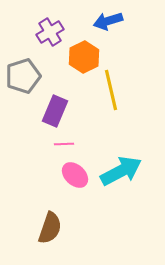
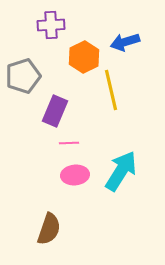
blue arrow: moved 17 px right, 21 px down
purple cross: moved 1 px right, 7 px up; rotated 28 degrees clockwise
pink line: moved 5 px right, 1 px up
cyan arrow: rotated 30 degrees counterclockwise
pink ellipse: rotated 48 degrees counterclockwise
brown semicircle: moved 1 px left, 1 px down
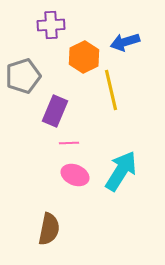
pink ellipse: rotated 28 degrees clockwise
brown semicircle: rotated 8 degrees counterclockwise
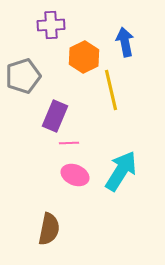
blue arrow: rotated 96 degrees clockwise
purple rectangle: moved 5 px down
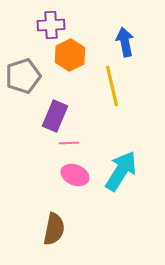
orange hexagon: moved 14 px left, 2 px up
yellow line: moved 1 px right, 4 px up
brown semicircle: moved 5 px right
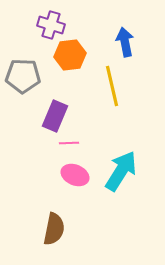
purple cross: rotated 20 degrees clockwise
orange hexagon: rotated 20 degrees clockwise
gray pentagon: rotated 20 degrees clockwise
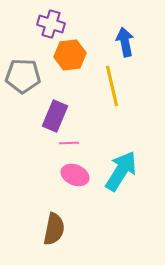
purple cross: moved 1 px up
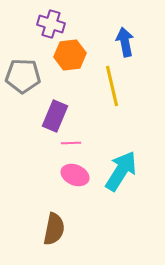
pink line: moved 2 px right
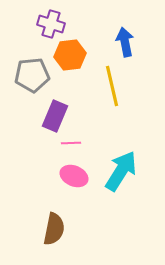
gray pentagon: moved 9 px right, 1 px up; rotated 8 degrees counterclockwise
pink ellipse: moved 1 px left, 1 px down
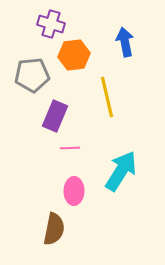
orange hexagon: moved 4 px right
yellow line: moved 5 px left, 11 px down
pink line: moved 1 px left, 5 px down
pink ellipse: moved 15 px down; rotated 68 degrees clockwise
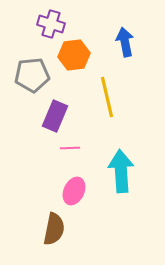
cyan arrow: rotated 36 degrees counterclockwise
pink ellipse: rotated 24 degrees clockwise
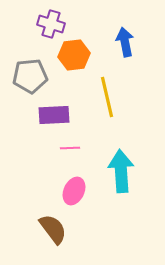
gray pentagon: moved 2 px left, 1 px down
purple rectangle: moved 1 px left, 1 px up; rotated 64 degrees clockwise
brown semicircle: moved 1 px left; rotated 48 degrees counterclockwise
